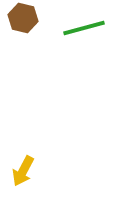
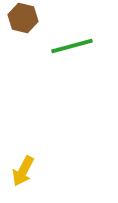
green line: moved 12 px left, 18 px down
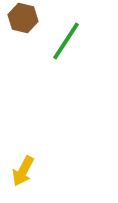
green line: moved 6 px left, 5 px up; rotated 42 degrees counterclockwise
